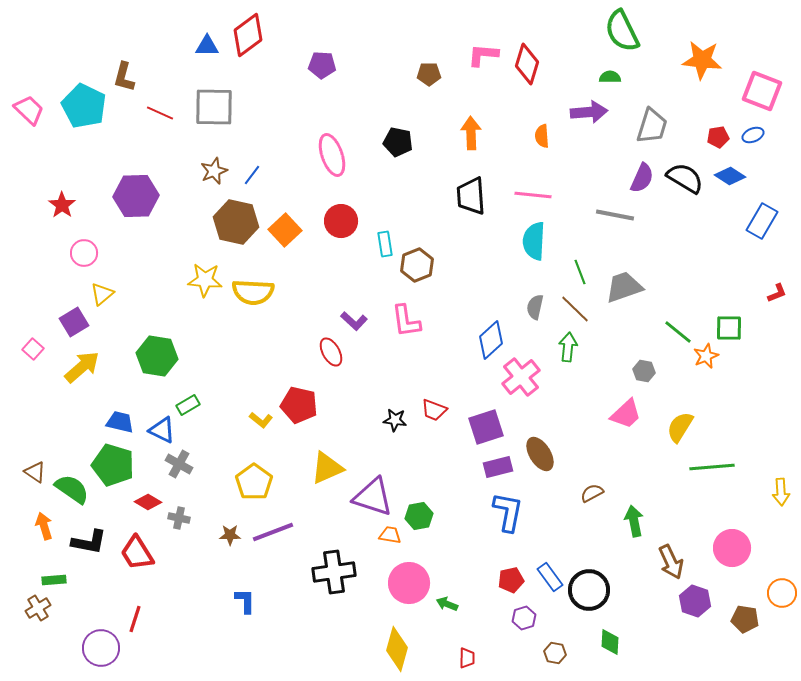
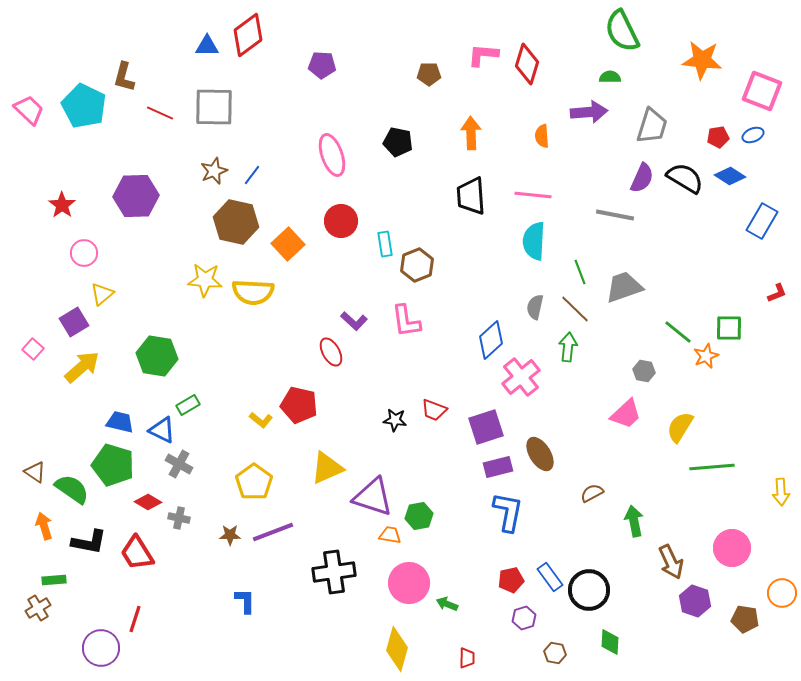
orange square at (285, 230): moved 3 px right, 14 px down
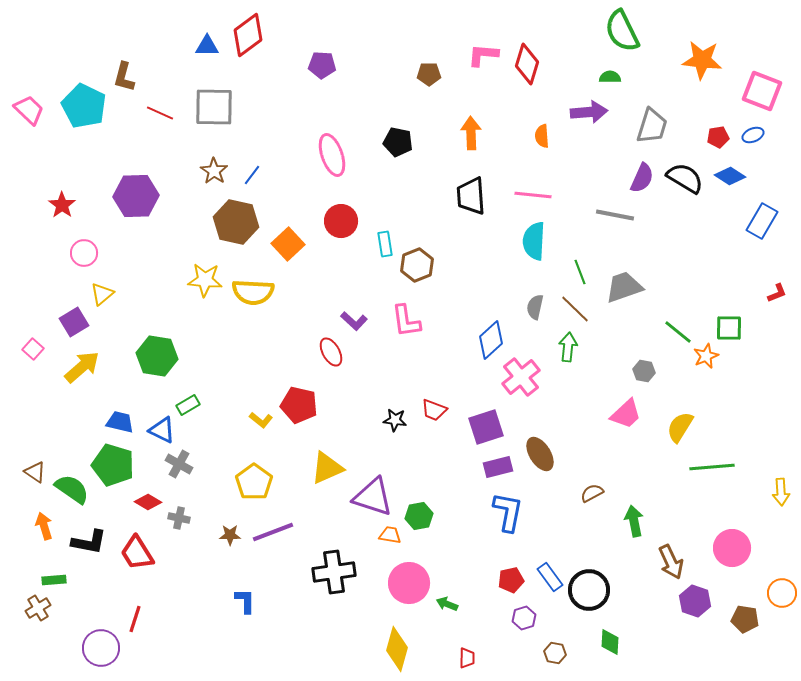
brown star at (214, 171): rotated 16 degrees counterclockwise
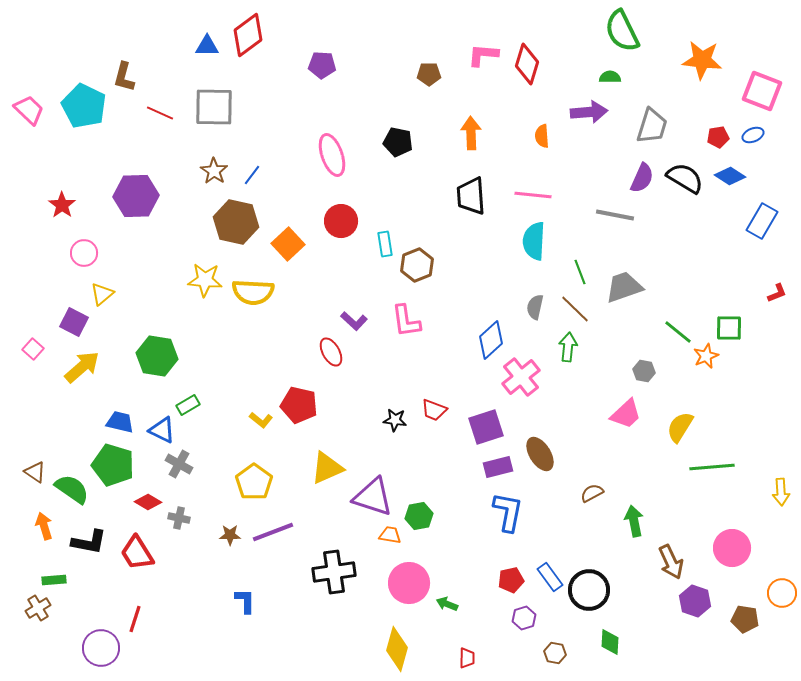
purple square at (74, 322): rotated 32 degrees counterclockwise
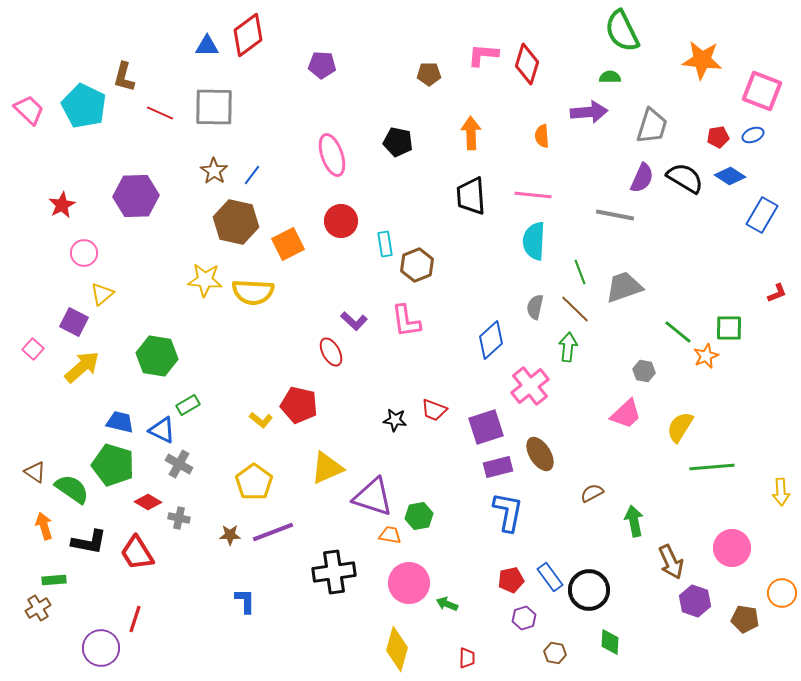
red star at (62, 205): rotated 8 degrees clockwise
blue rectangle at (762, 221): moved 6 px up
orange square at (288, 244): rotated 16 degrees clockwise
pink cross at (521, 377): moved 9 px right, 9 px down
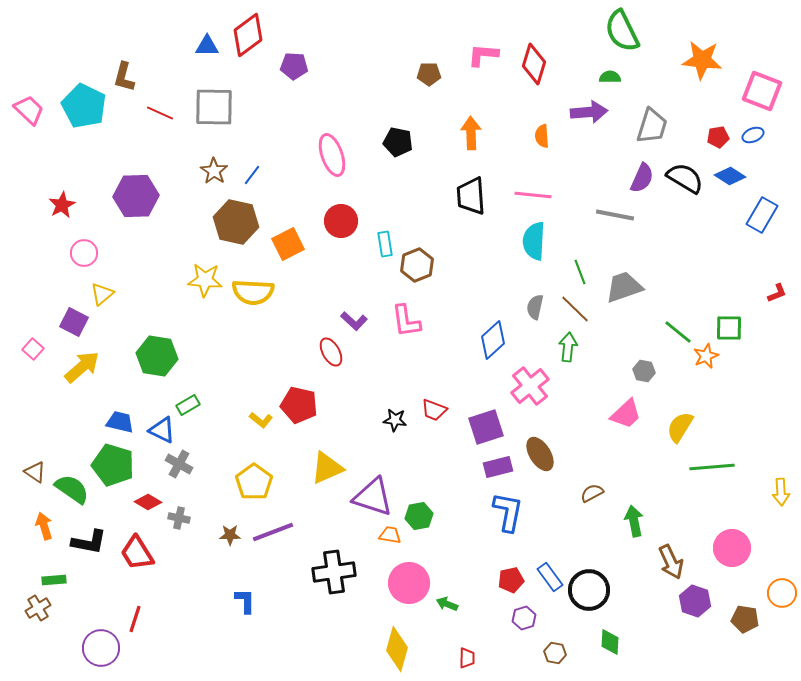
red diamond at (527, 64): moved 7 px right
purple pentagon at (322, 65): moved 28 px left, 1 px down
blue diamond at (491, 340): moved 2 px right
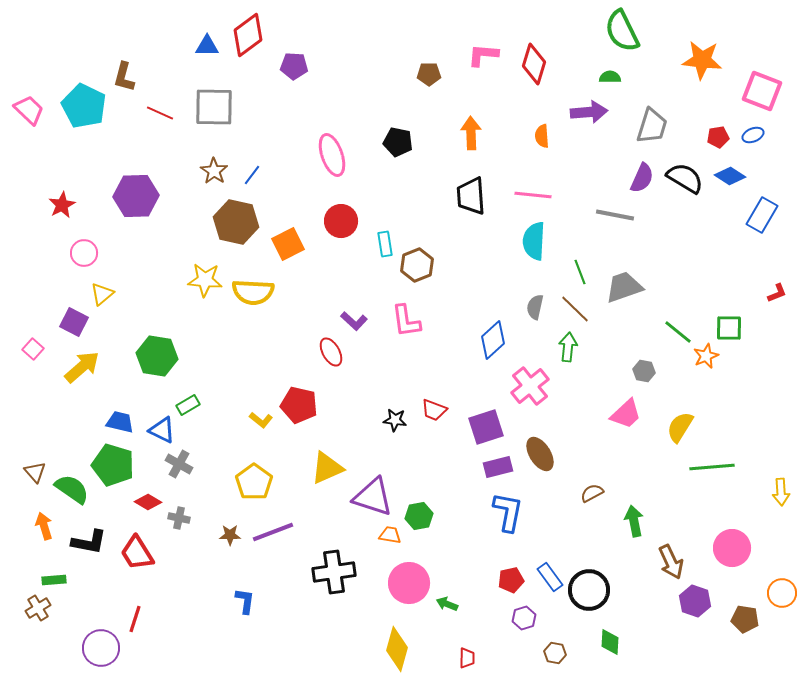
brown triangle at (35, 472): rotated 15 degrees clockwise
blue L-shape at (245, 601): rotated 8 degrees clockwise
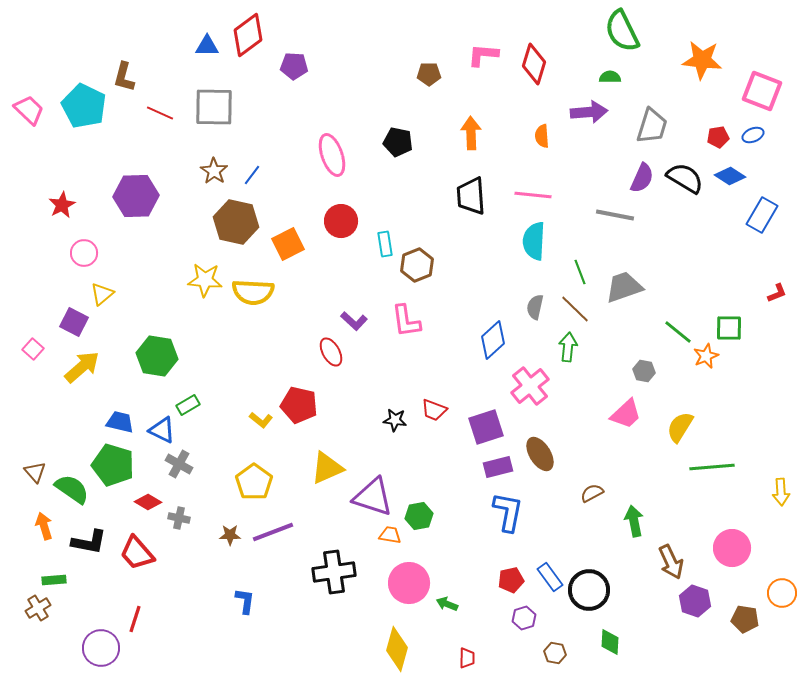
red trapezoid at (137, 553): rotated 9 degrees counterclockwise
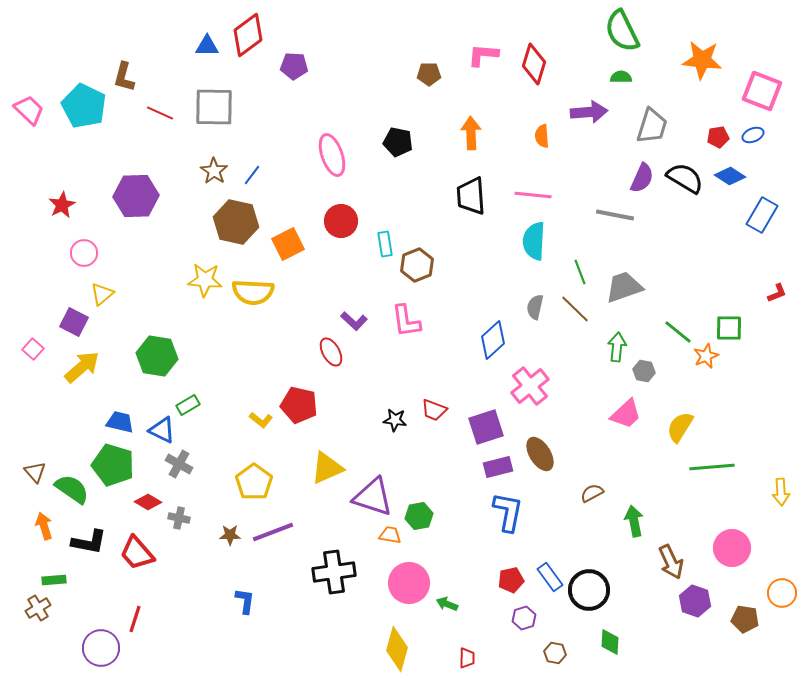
green semicircle at (610, 77): moved 11 px right
green arrow at (568, 347): moved 49 px right
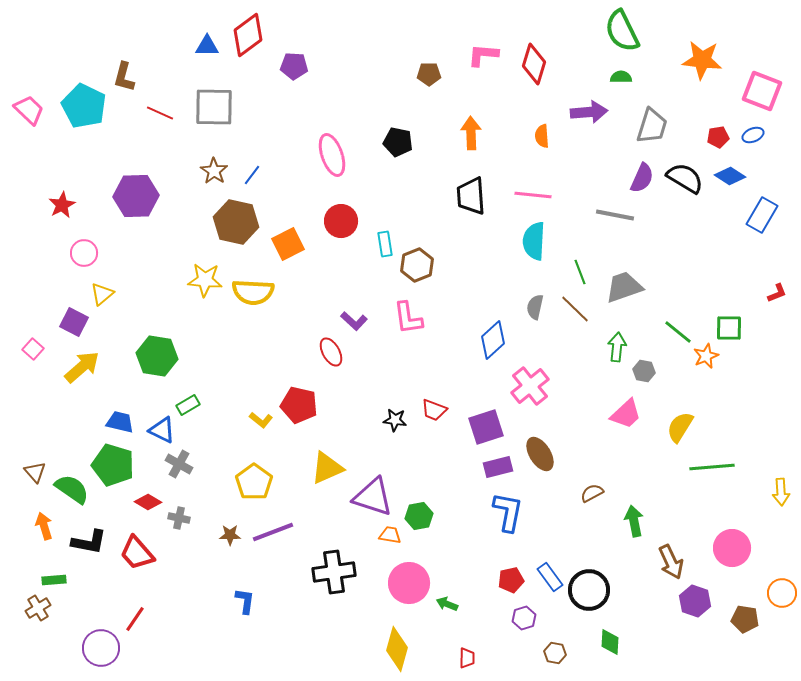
pink L-shape at (406, 321): moved 2 px right, 3 px up
red line at (135, 619): rotated 16 degrees clockwise
